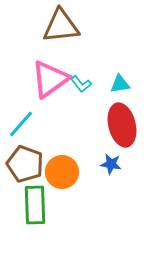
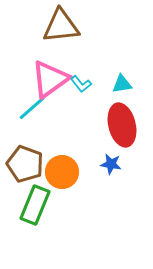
cyan triangle: moved 2 px right
cyan line: moved 11 px right, 16 px up; rotated 8 degrees clockwise
green rectangle: rotated 24 degrees clockwise
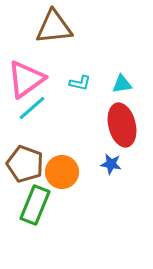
brown triangle: moved 7 px left, 1 px down
pink triangle: moved 24 px left
cyan L-shape: moved 1 px left, 1 px up; rotated 40 degrees counterclockwise
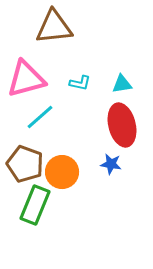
pink triangle: rotated 21 degrees clockwise
cyan line: moved 8 px right, 9 px down
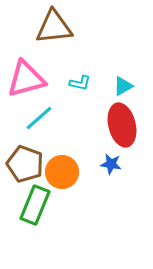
cyan triangle: moved 1 px right, 2 px down; rotated 20 degrees counterclockwise
cyan line: moved 1 px left, 1 px down
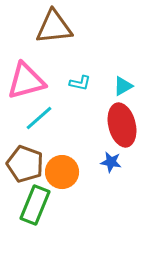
pink triangle: moved 2 px down
blue star: moved 2 px up
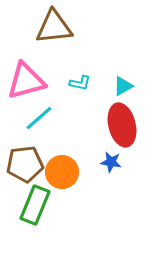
brown pentagon: rotated 27 degrees counterclockwise
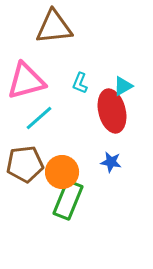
cyan L-shape: rotated 100 degrees clockwise
red ellipse: moved 10 px left, 14 px up
green rectangle: moved 33 px right, 5 px up
